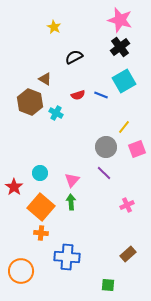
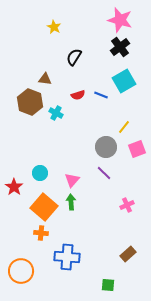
black semicircle: rotated 30 degrees counterclockwise
brown triangle: rotated 24 degrees counterclockwise
orange square: moved 3 px right
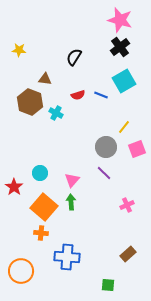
yellow star: moved 35 px left, 23 px down; rotated 24 degrees counterclockwise
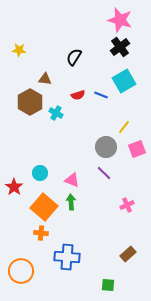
brown hexagon: rotated 10 degrees clockwise
pink triangle: rotated 49 degrees counterclockwise
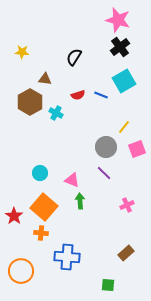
pink star: moved 2 px left
yellow star: moved 3 px right, 2 px down
red star: moved 29 px down
green arrow: moved 9 px right, 1 px up
brown rectangle: moved 2 px left, 1 px up
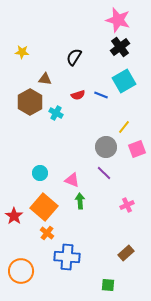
orange cross: moved 6 px right; rotated 32 degrees clockwise
